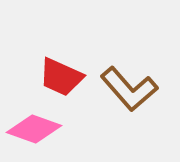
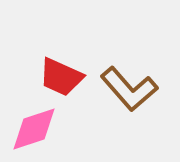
pink diamond: rotated 38 degrees counterclockwise
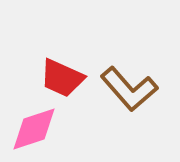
red trapezoid: moved 1 px right, 1 px down
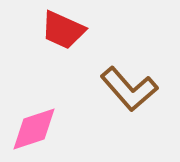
red trapezoid: moved 1 px right, 48 px up
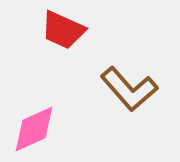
pink diamond: rotated 6 degrees counterclockwise
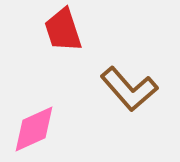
red trapezoid: rotated 48 degrees clockwise
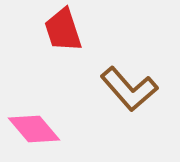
pink diamond: rotated 74 degrees clockwise
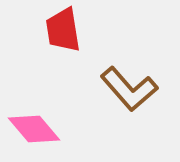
red trapezoid: rotated 9 degrees clockwise
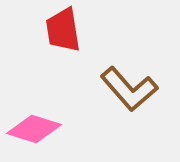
pink diamond: rotated 32 degrees counterclockwise
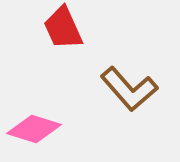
red trapezoid: moved 2 px up; rotated 15 degrees counterclockwise
